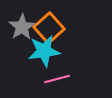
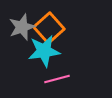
gray star: rotated 12 degrees clockwise
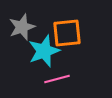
orange square: moved 18 px right, 5 px down; rotated 36 degrees clockwise
cyan star: rotated 12 degrees counterclockwise
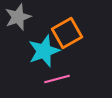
gray star: moved 4 px left, 10 px up
orange square: rotated 24 degrees counterclockwise
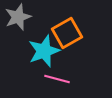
pink line: rotated 30 degrees clockwise
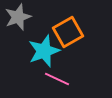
orange square: moved 1 px right, 1 px up
pink line: rotated 10 degrees clockwise
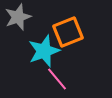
orange square: rotated 8 degrees clockwise
pink line: rotated 25 degrees clockwise
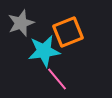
gray star: moved 3 px right, 6 px down
cyan star: rotated 12 degrees clockwise
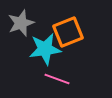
cyan star: moved 1 px right, 2 px up
pink line: rotated 30 degrees counterclockwise
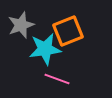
gray star: moved 2 px down
orange square: moved 1 px up
